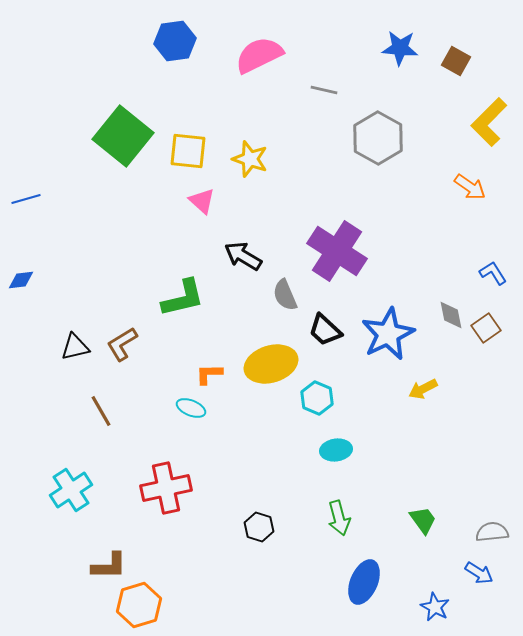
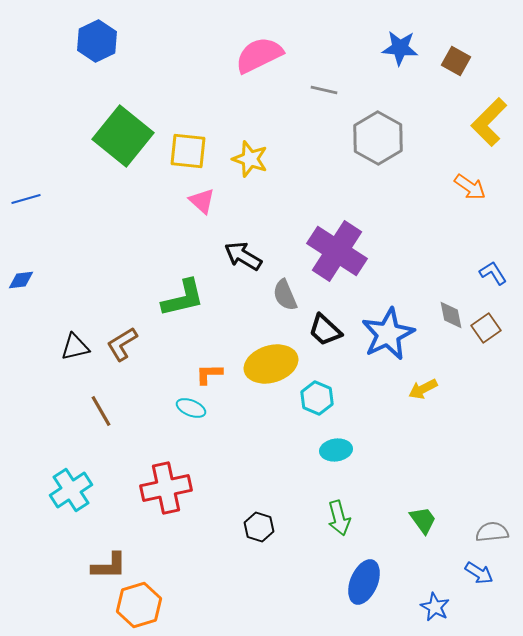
blue hexagon at (175, 41): moved 78 px left; rotated 18 degrees counterclockwise
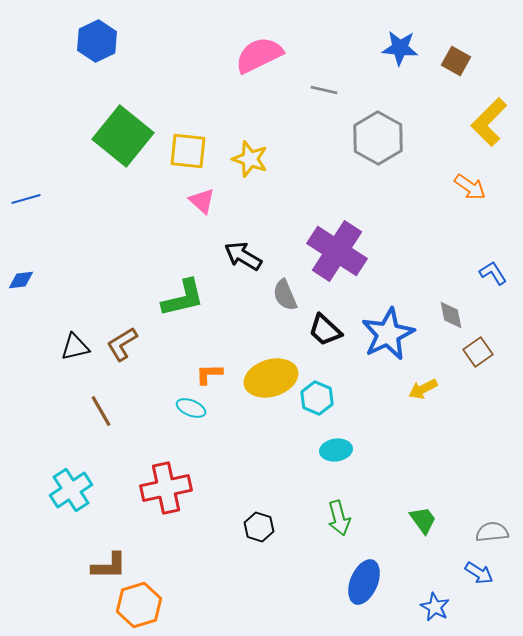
brown square at (486, 328): moved 8 px left, 24 px down
yellow ellipse at (271, 364): moved 14 px down
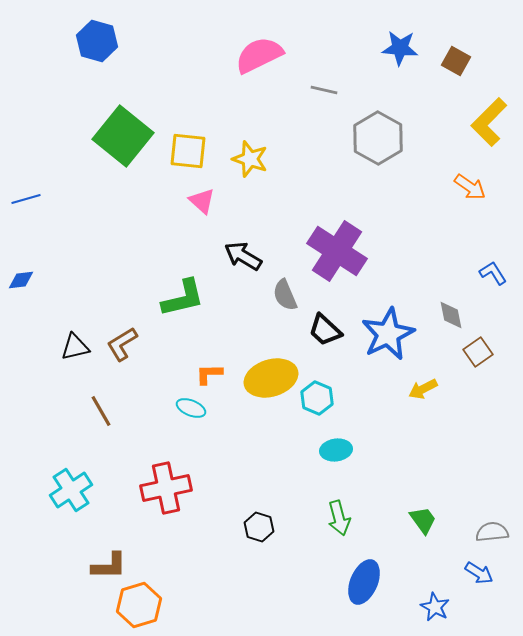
blue hexagon at (97, 41): rotated 18 degrees counterclockwise
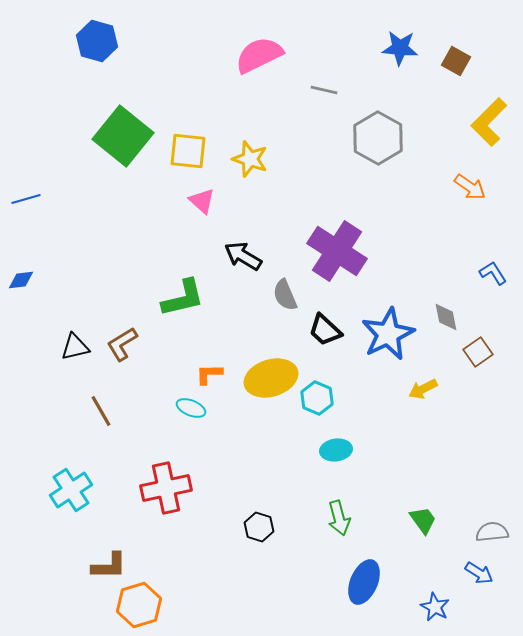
gray diamond at (451, 315): moved 5 px left, 2 px down
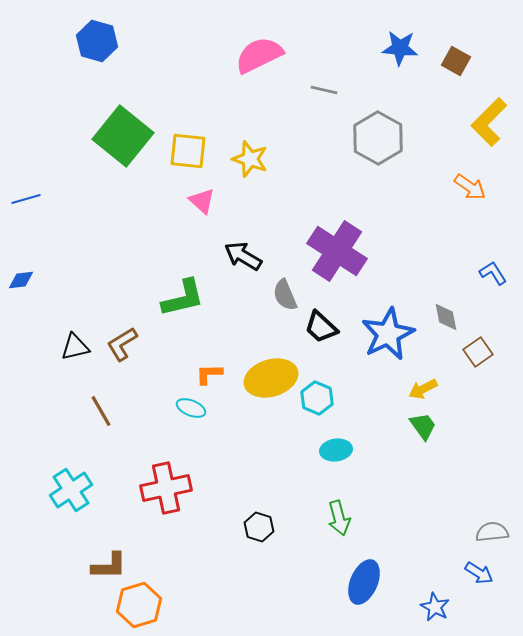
black trapezoid at (325, 330): moved 4 px left, 3 px up
green trapezoid at (423, 520): moved 94 px up
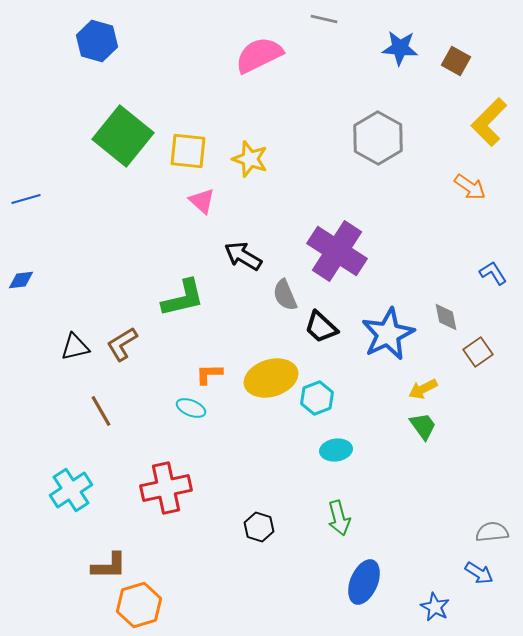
gray line at (324, 90): moved 71 px up
cyan hexagon at (317, 398): rotated 16 degrees clockwise
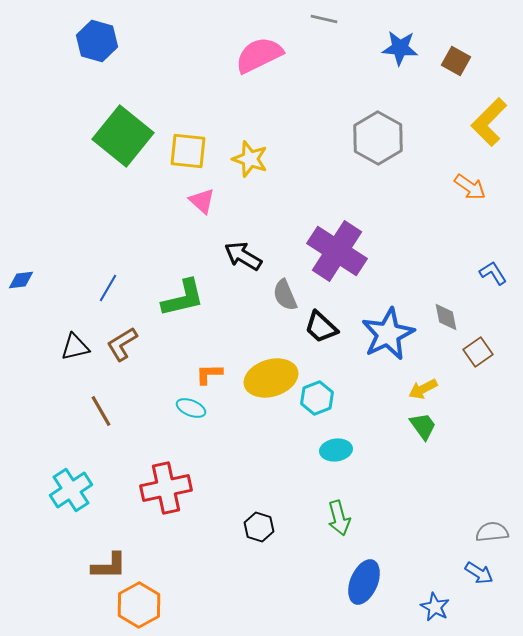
blue line at (26, 199): moved 82 px right, 89 px down; rotated 44 degrees counterclockwise
orange hexagon at (139, 605): rotated 12 degrees counterclockwise
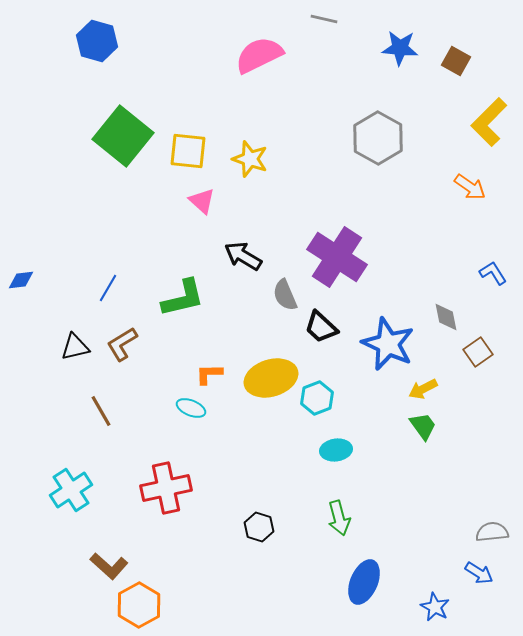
purple cross at (337, 251): moved 6 px down
blue star at (388, 334): moved 10 px down; rotated 22 degrees counterclockwise
brown L-shape at (109, 566): rotated 42 degrees clockwise
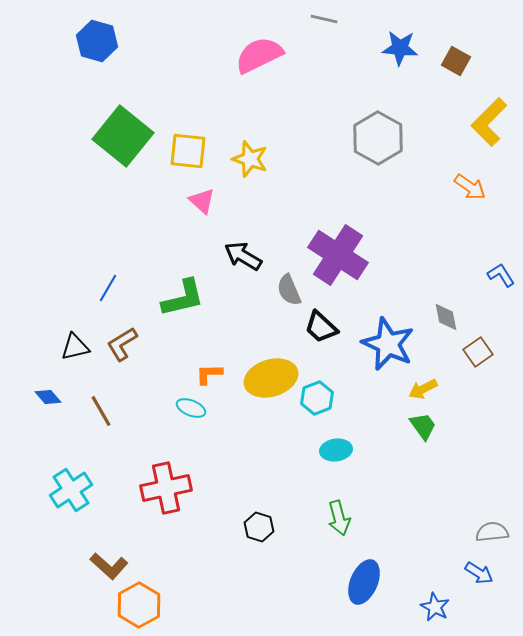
purple cross at (337, 257): moved 1 px right, 2 px up
blue L-shape at (493, 273): moved 8 px right, 2 px down
blue diamond at (21, 280): moved 27 px right, 117 px down; rotated 56 degrees clockwise
gray semicircle at (285, 295): moved 4 px right, 5 px up
